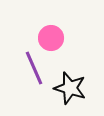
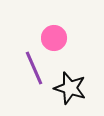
pink circle: moved 3 px right
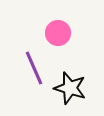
pink circle: moved 4 px right, 5 px up
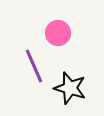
purple line: moved 2 px up
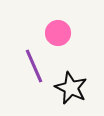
black star: moved 1 px right; rotated 8 degrees clockwise
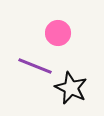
purple line: moved 1 px right; rotated 44 degrees counterclockwise
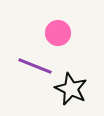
black star: moved 1 px down
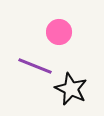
pink circle: moved 1 px right, 1 px up
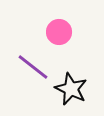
purple line: moved 2 px left, 1 px down; rotated 16 degrees clockwise
